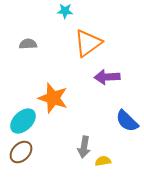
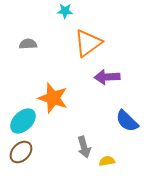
gray arrow: rotated 25 degrees counterclockwise
yellow semicircle: moved 4 px right
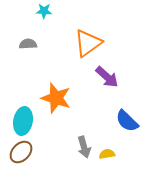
cyan star: moved 21 px left
purple arrow: rotated 135 degrees counterclockwise
orange star: moved 3 px right
cyan ellipse: rotated 36 degrees counterclockwise
yellow semicircle: moved 7 px up
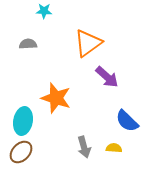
yellow semicircle: moved 7 px right, 6 px up; rotated 14 degrees clockwise
